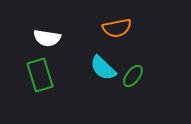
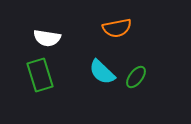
cyan semicircle: moved 1 px left, 4 px down
green ellipse: moved 3 px right, 1 px down
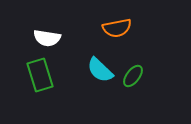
cyan semicircle: moved 2 px left, 2 px up
green ellipse: moved 3 px left, 1 px up
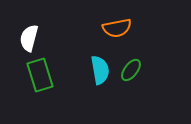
white semicircle: moved 18 px left; rotated 96 degrees clockwise
cyan semicircle: rotated 144 degrees counterclockwise
green ellipse: moved 2 px left, 6 px up
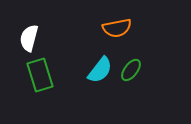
cyan semicircle: rotated 48 degrees clockwise
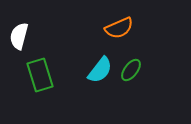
orange semicircle: moved 2 px right; rotated 12 degrees counterclockwise
white semicircle: moved 10 px left, 2 px up
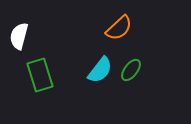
orange semicircle: rotated 20 degrees counterclockwise
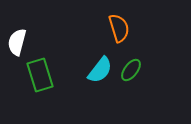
orange semicircle: rotated 64 degrees counterclockwise
white semicircle: moved 2 px left, 6 px down
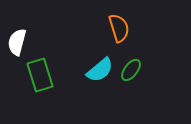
cyan semicircle: rotated 12 degrees clockwise
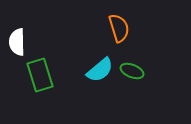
white semicircle: rotated 16 degrees counterclockwise
green ellipse: moved 1 px right, 1 px down; rotated 75 degrees clockwise
